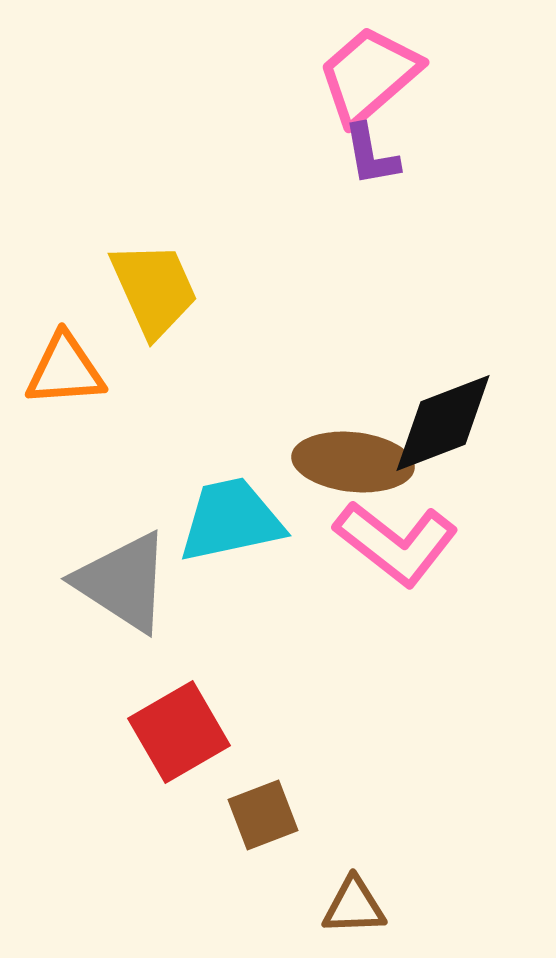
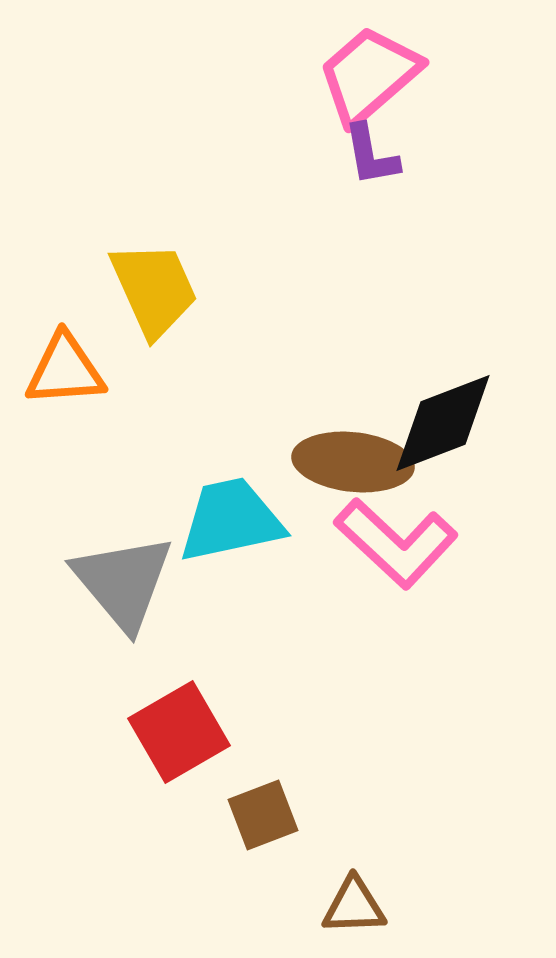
pink L-shape: rotated 5 degrees clockwise
gray triangle: rotated 17 degrees clockwise
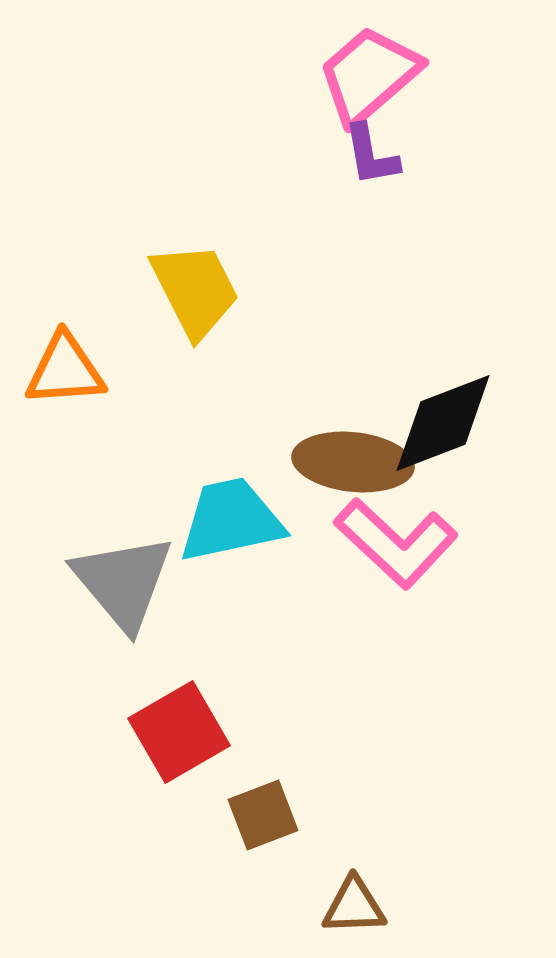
yellow trapezoid: moved 41 px right, 1 px down; rotated 3 degrees counterclockwise
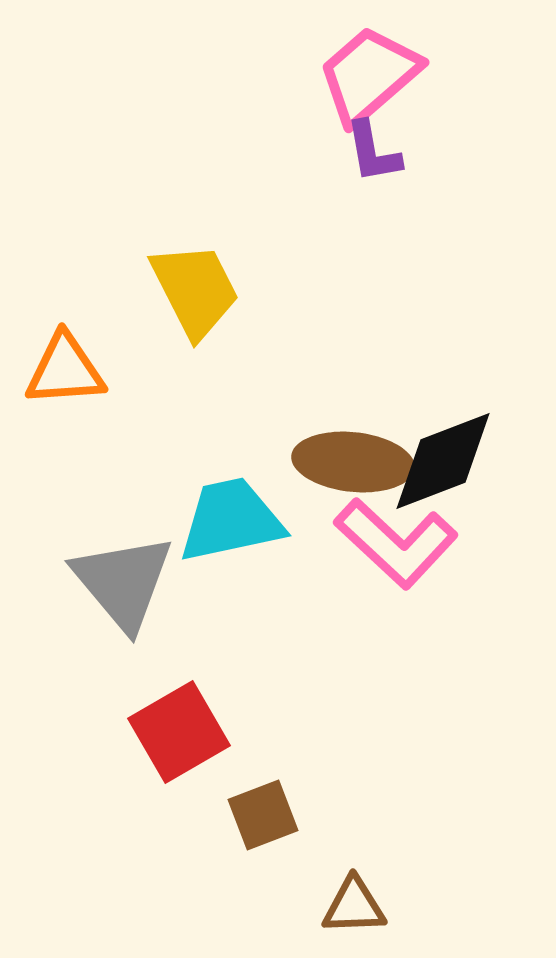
purple L-shape: moved 2 px right, 3 px up
black diamond: moved 38 px down
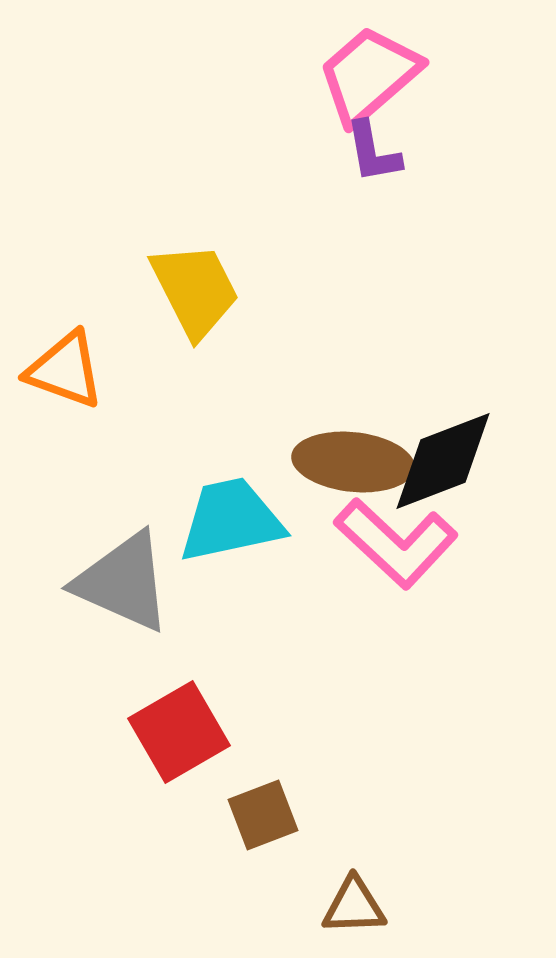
orange triangle: rotated 24 degrees clockwise
gray triangle: rotated 26 degrees counterclockwise
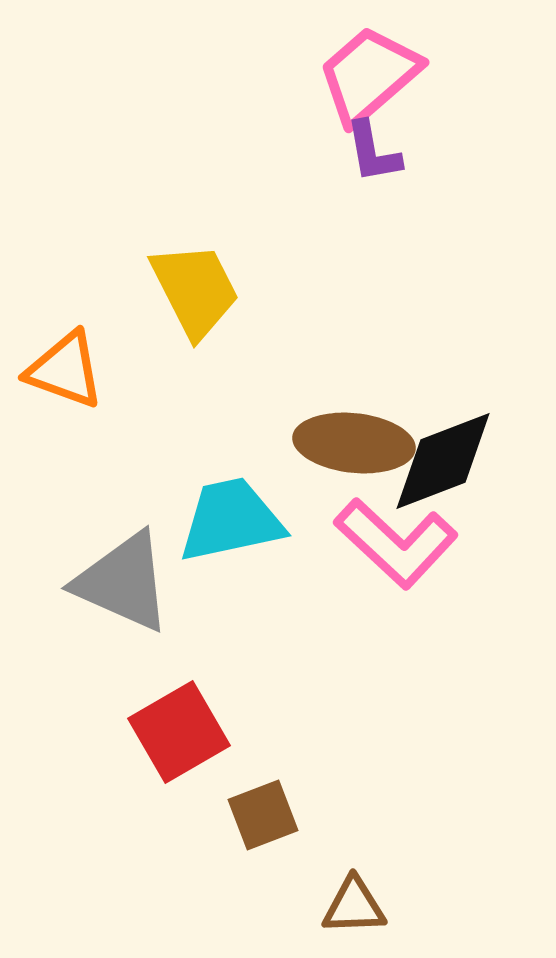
brown ellipse: moved 1 px right, 19 px up
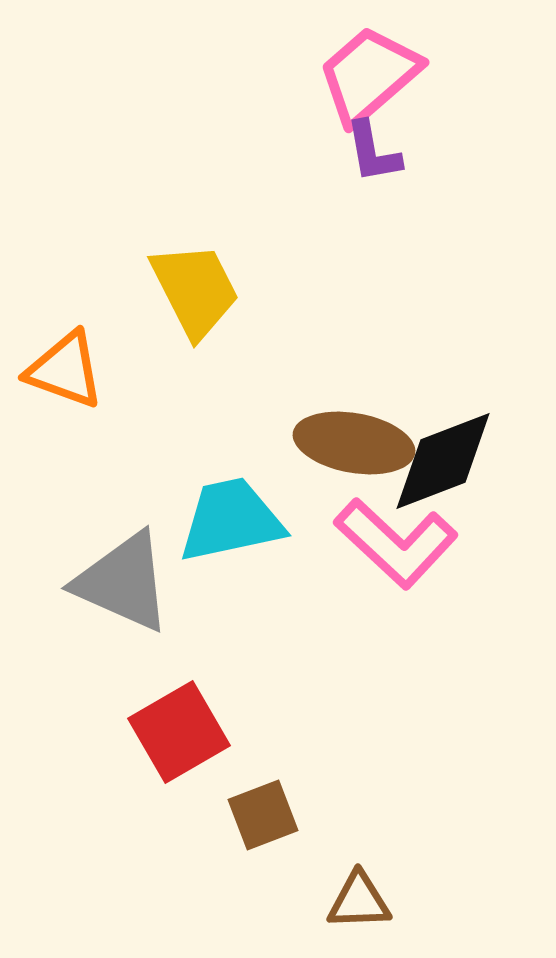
brown ellipse: rotated 4 degrees clockwise
brown triangle: moved 5 px right, 5 px up
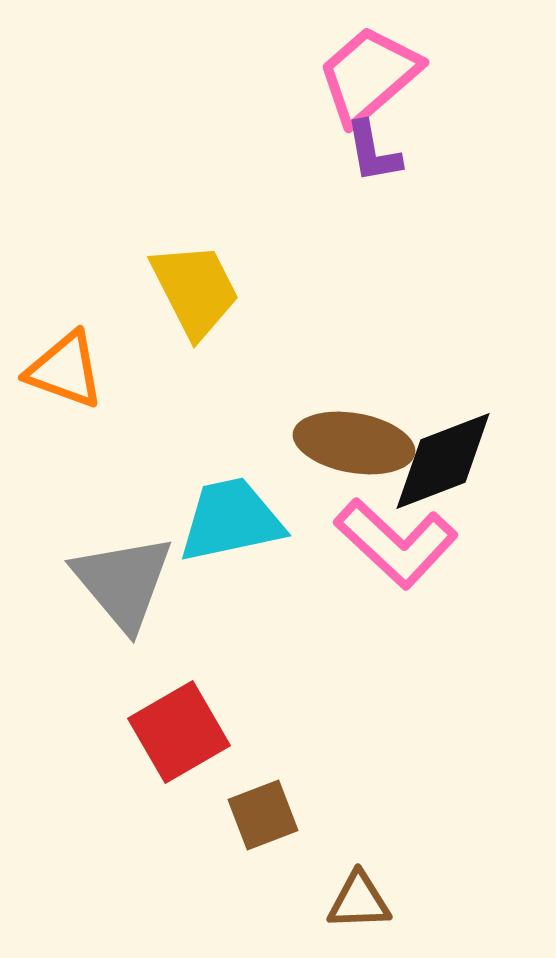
gray triangle: rotated 26 degrees clockwise
